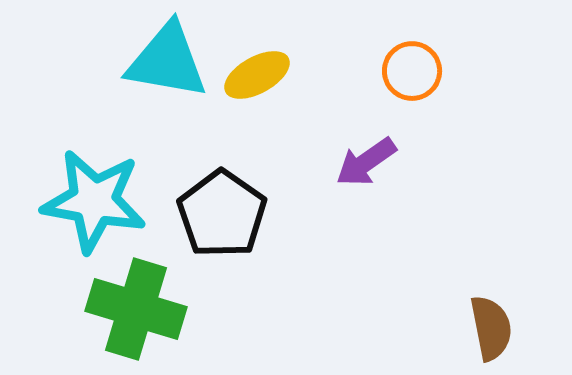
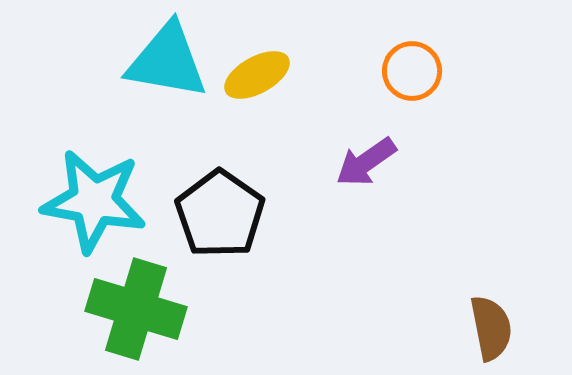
black pentagon: moved 2 px left
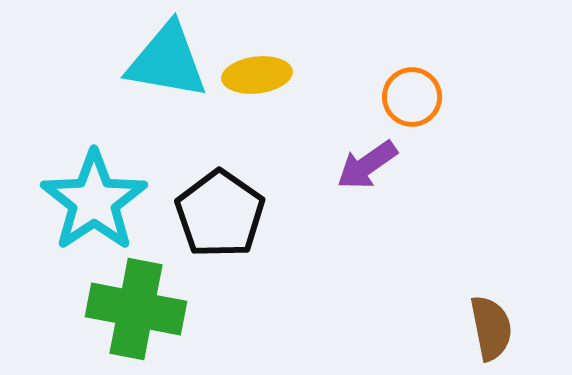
orange circle: moved 26 px down
yellow ellipse: rotated 22 degrees clockwise
purple arrow: moved 1 px right, 3 px down
cyan star: rotated 28 degrees clockwise
green cross: rotated 6 degrees counterclockwise
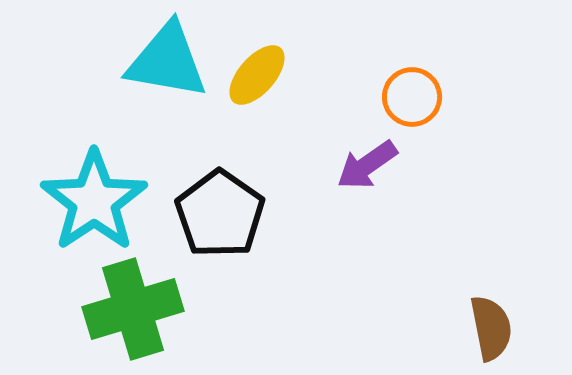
yellow ellipse: rotated 42 degrees counterclockwise
green cross: moved 3 px left; rotated 28 degrees counterclockwise
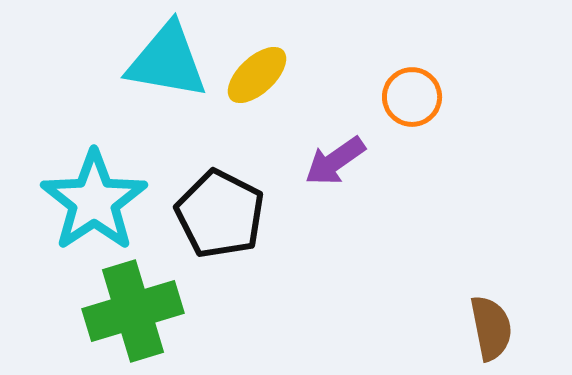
yellow ellipse: rotated 6 degrees clockwise
purple arrow: moved 32 px left, 4 px up
black pentagon: rotated 8 degrees counterclockwise
green cross: moved 2 px down
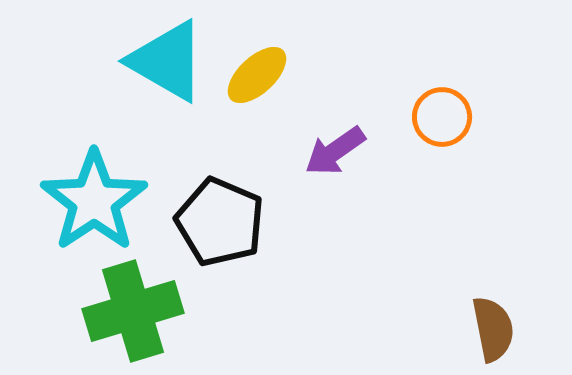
cyan triangle: rotated 20 degrees clockwise
orange circle: moved 30 px right, 20 px down
purple arrow: moved 10 px up
black pentagon: moved 8 px down; rotated 4 degrees counterclockwise
brown semicircle: moved 2 px right, 1 px down
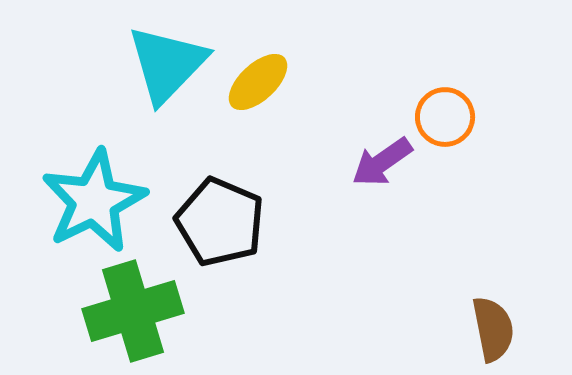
cyan triangle: moved 3 px down; rotated 44 degrees clockwise
yellow ellipse: moved 1 px right, 7 px down
orange circle: moved 3 px right
purple arrow: moved 47 px right, 11 px down
cyan star: rotated 8 degrees clockwise
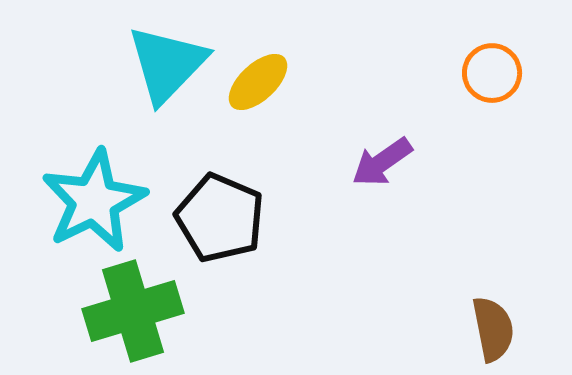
orange circle: moved 47 px right, 44 px up
black pentagon: moved 4 px up
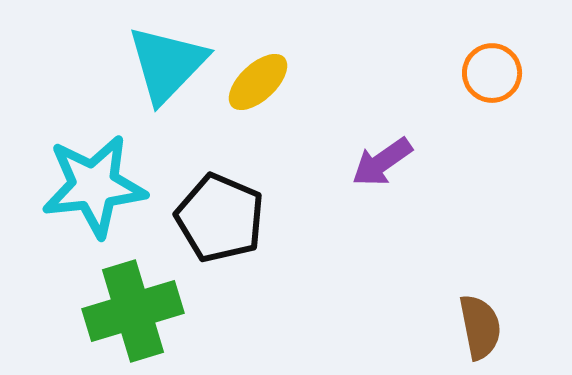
cyan star: moved 15 px up; rotated 20 degrees clockwise
brown semicircle: moved 13 px left, 2 px up
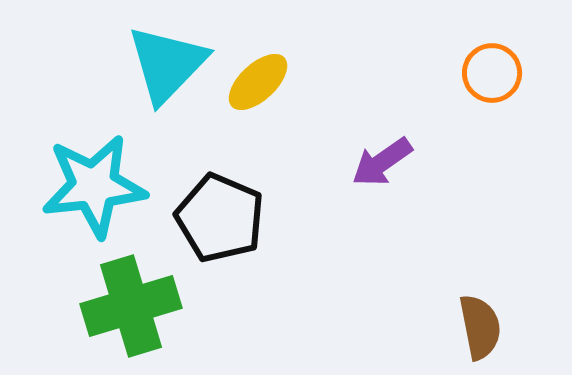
green cross: moved 2 px left, 5 px up
